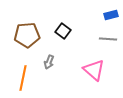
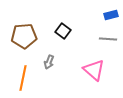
brown pentagon: moved 3 px left, 1 px down
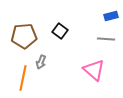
blue rectangle: moved 1 px down
black square: moved 3 px left
gray line: moved 2 px left
gray arrow: moved 8 px left
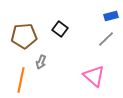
black square: moved 2 px up
gray line: rotated 48 degrees counterclockwise
pink triangle: moved 6 px down
orange line: moved 2 px left, 2 px down
